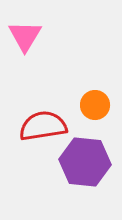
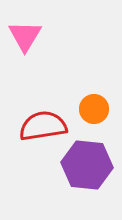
orange circle: moved 1 px left, 4 px down
purple hexagon: moved 2 px right, 3 px down
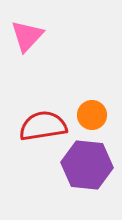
pink triangle: moved 2 px right; rotated 12 degrees clockwise
orange circle: moved 2 px left, 6 px down
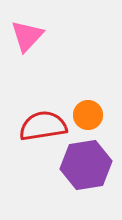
orange circle: moved 4 px left
purple hexagon: moved 1 px left; rotated 15 degrees counterclockwise
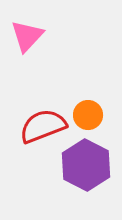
red semicircle: rotated 12 degrees counterclockwise
purple hexagon: rotated 24 degrees counterclockwise
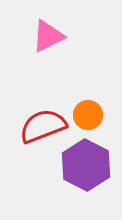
pink triangle: moved 21 px right; rotated 21 degrees clockwise
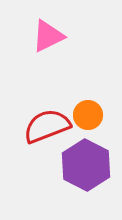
red semicircle: moved 4 px right
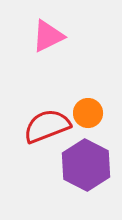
orange circle: moved 2 px up
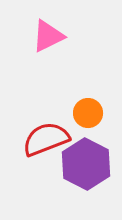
red semicircle: moved 1 px left, 13 px down
purple hexagon: moved 1 px up
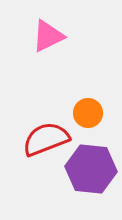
purple hexagon: moved 5 px right, 5 px down; rotated 21 degrees counterclockwise
